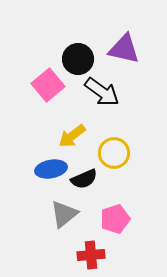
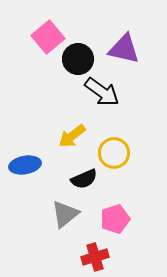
pink square: moved 48 px up
blue ellipse: moved 26 px left, 4 px up
gray triangle: moved 1 px right
red cross: moved 4 px right, 2 px down; rotated 12 degrees counterclockwise
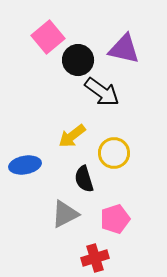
black circle: moved 1 px down
black semicircle: rotated 96 degrees clockwise
gray triangle: rotated 12 degrees clockwise
red cross: moved 1 px down
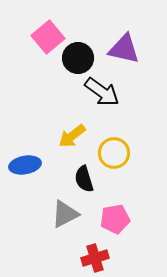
black circle: moved 2 px up
pink pentagon: rotated 8 degrees clockwise
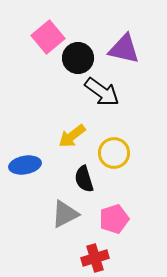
pink pentagon: moved 1 px left; rotated 8 degrees counterclockwise
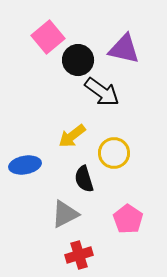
black circle: moved 2 px down
pink pentagon: moved 14 px right; rotated 20 degrees counterclockwise
red cross: moved 16 px left, 3 px up
